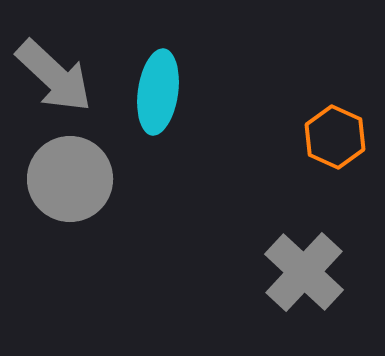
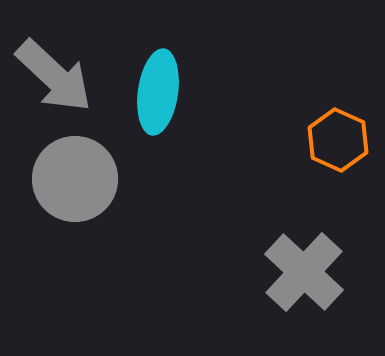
orange hexagon: moved 3 px right, 3 px down
gray circle: moved 5 px right
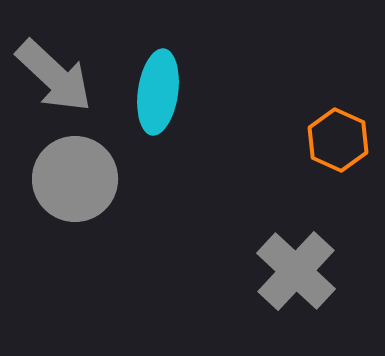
gray cross: moved 8 px left, 1 px up
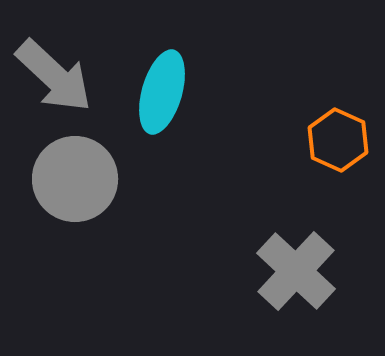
cyan ellipse: moved 4 px right; rotated 8 degrees clockwise
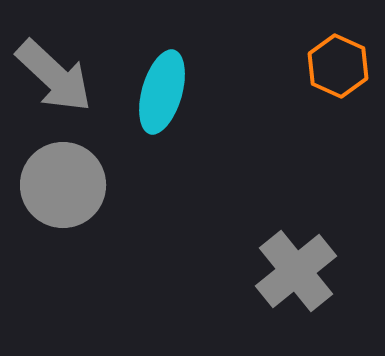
orange hexagon: moved 74 px up
gray circle: moved 12 px left, 6 px down
gray cross: rotated 8 degrees clockwise
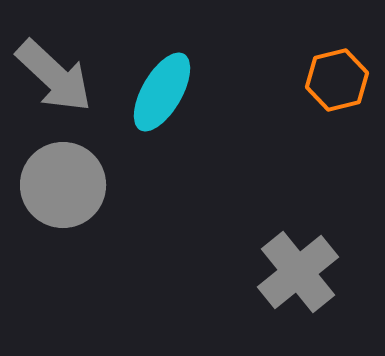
orange hexagon: moved 1 px left, 14 px down; rotated 22 degrees clockwise
cyan ellipse: rotated 14 degrees clockwise
gray cross: moved 2 px right, 1 px down
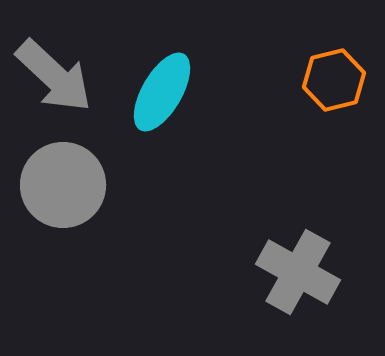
orange hexagon: moved 3 px left
gray cross: rotated 22 degrees counterclockwise
